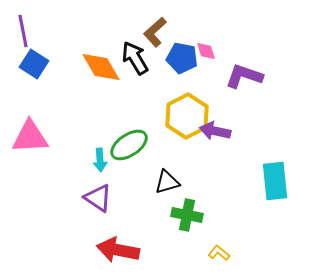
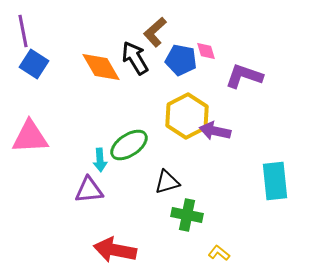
blue pentagon: moved 1 px left, 2 px down
purple triangle: moved 9 px left, 8 px up; rotated 40 degrees counterclockwise
red arrow: moved 3 px left
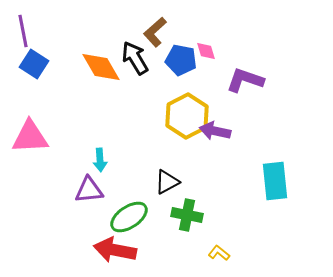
purple L-shape: moved 1 px right, 4 px down
green ellipse: moved 72 px down
black triangle: rotated 12 degrees counterclockwise
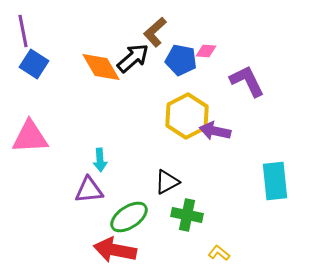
pink diamond: rotated 70 degrees counterclockwise
black arrow: moved 2 px left; rotated 80 degrees clockwise
purple L-shape: moved 2 px right, 1 px down; rotated 45 degrees clockwise
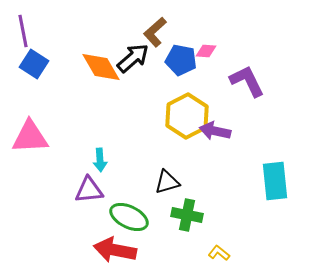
black triangle: rotated 12 degrees clockwise
green ellipse: rotated 60 degrees clockwise
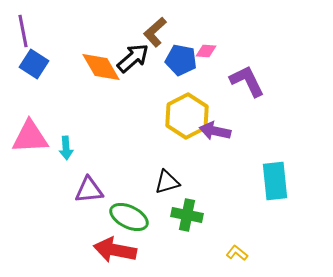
cyan arrow: moved 34 px left, 12 px up
yellow L-shape: moved 18 px right
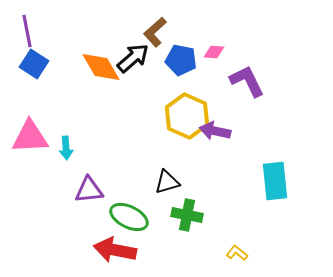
purple line: moved 4 px right
pink diamond: moved 8 px right, 1 px down
yellow hexagon: rotated 9 degrees counterclockwise
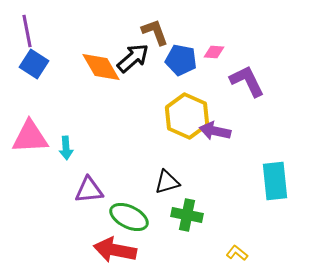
brown L-shape: rotated 112 degrees clockwise
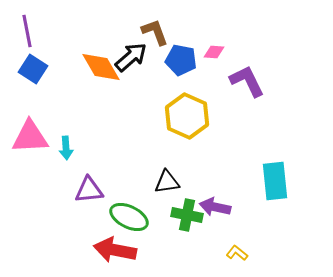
black arrow: moved 2 px left, 1 px up
blue square: moved 1 px left, 5 px down
purple arrow: moved 76 px down
black triangle: rotated 8 degrees clockwise
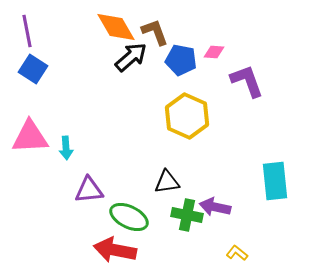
orange diamond: moved 15 px right, 40 px up
purple L-shape: rotated 6 degrees clockwise
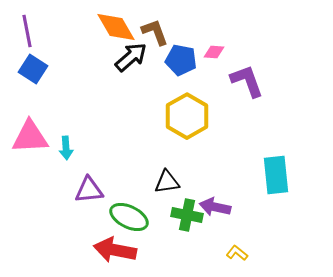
yellow hexagon: rotated 6 degrees clockwise
cyan rectangle: moved 1 px right, 6 px up
